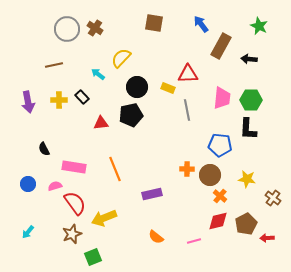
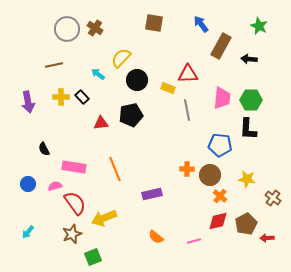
black circle at (137, 87): moved 7 px up
yellow cross at (59, 100): moved 2 px right, 3 px up
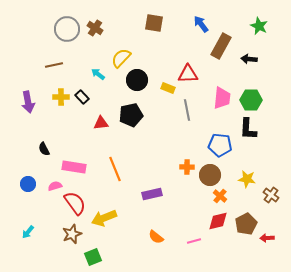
orange cross at (187, 169): moved 2 px up
brown cross at (273, 198): moved 2 px left, 3 px up
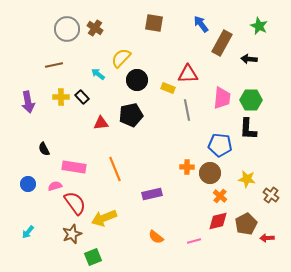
brown rectangle at (221, 46): moved 1 px right, 3 px up
brown circle at (210, 175): moved 2 px up
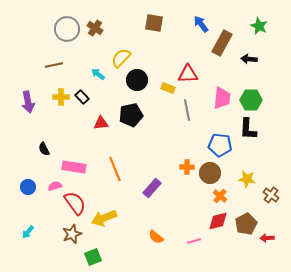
blue circle at (28, 184): moved 3 px down
purple rectangle at (152, 194): moved 6 px up; rotated 36 degrees counterclockwise
